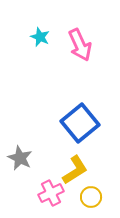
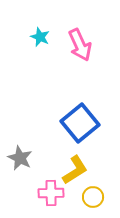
pink cross: rotated 25 degrees clockwise
yellow circle: moved 2 px right
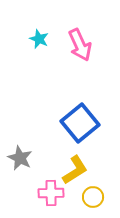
cyan star: moved 1 px left, 2 px down
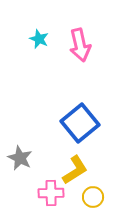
pink arrow: rotated 12 degrees clockwise
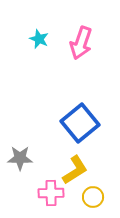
pink arrow: moved 1 px right, 2 px up; rotated 32 degrees clockwise
gray star: rotated 25 degrees counterclockwise
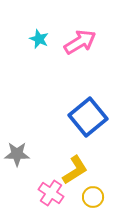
pink arrow: moved 1 px left, 1 px up; rotated 140 degrees counterclockwise
blue square: moved 8 px right, 6 px up
gray star: moved 3 px left, 4 px up
pink cross: rotated 35 degrees clockwise
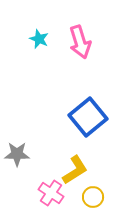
pink arrow: rotated 104 degrees clockwise
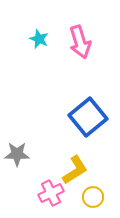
pink cross: rotated 30 degrees clockwise
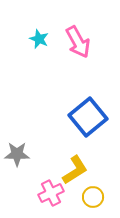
pink arrow: moved 2 px left; rotated 12 degrees counterclockwise
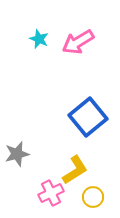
pink arrow: rotated 88 degrees clockwise
gray star: rotated 15 degrees counterclockwise
